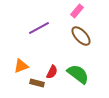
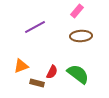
purple line: moved 4 px left, 1 px up
brown ellipse: rotated 50 degrees counterclockwise
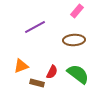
brown ellipse: moved 7 px left, 4 px down
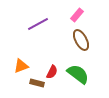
pink rectangle: moved 4 px down
purple line: moved 3 px right, 3 px up
brown ellipse: moved 7 px right; rotated 65 degrees clockwise
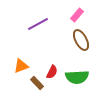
green semicircle: moved 1 px left, 3 px down; rotated 140 degrees clockwise
brown rectangle: rotated 32 degrees clockwise
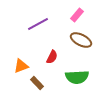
brown ellipse: rotated 35 degrees counterclockwise
red semicircle: moved 15 px up
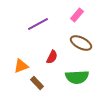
brown ellipse: moved 3 px down
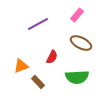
brown rectangle: moved 1 px right, 1 px up
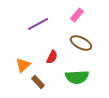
orange triangle: moved 2 px right, 1 px up; rotated 21 degrees counterclockwise
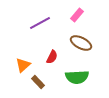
purple line: moved 2 px right, 1 px up
